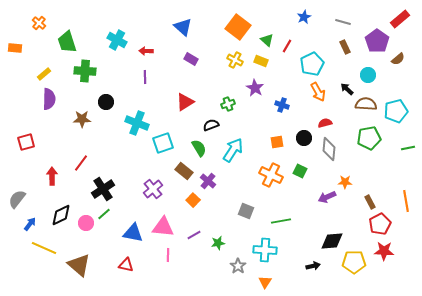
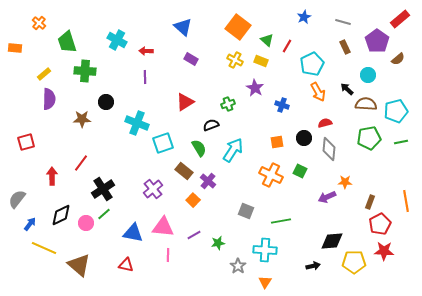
green line at (408, 148): moved 7 px left, 6 px up
brown rectangle at (370, 202): rotated 48 degrees clockwise
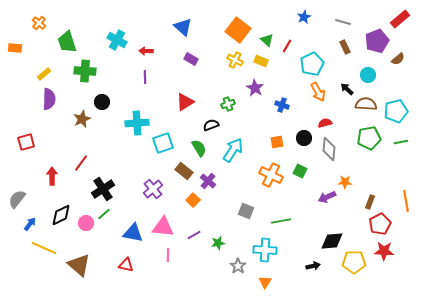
orange square at (238, 27): moved 3 px down
purple pentagon at (377, 41): rotated 15 degrees clockwise
black circle at (106, 102): moved 4 px left
brown star at (82, 119): rotated 24 degrees counterclockwise
cyan cross at (137, 123): rotated 25 degrees counterclockwise
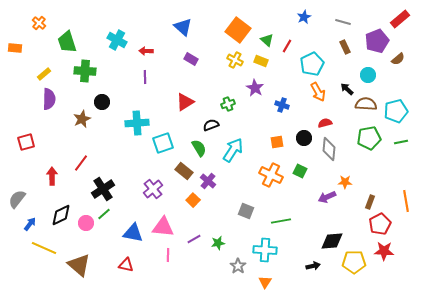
purple line at (194, 235): moved 4 px down
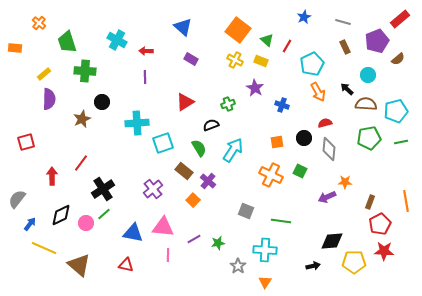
green line at (281, 221): rotated 18 degrees clockwise
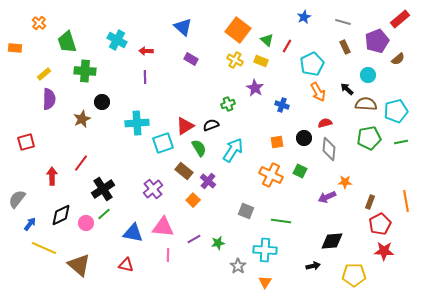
red triangle at (185, 102): moved 24 px down
yellow pentagon at (354, 262): moved 13 px down
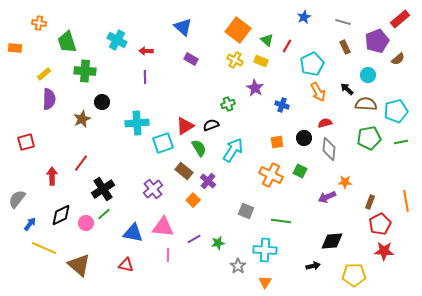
orange cross at (39, 23): rotated 32 degrees counterclockwise
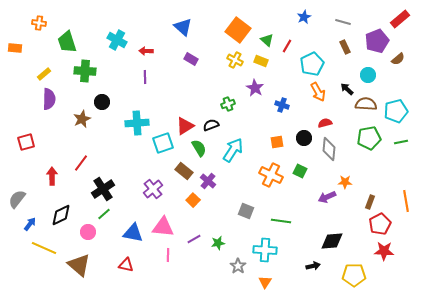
pink circle at (86, 223): moved 2 px right, 9 px down
